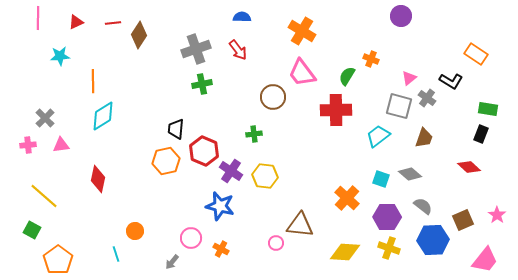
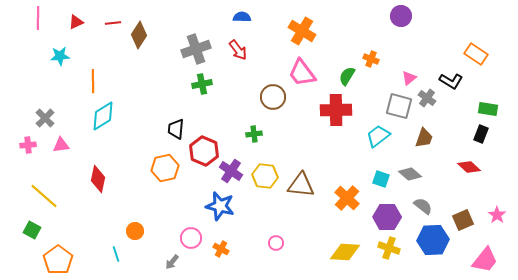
orange hexagon at (166, 161): moved 1 px left, 7 px down
brown triangle at (300, 225): moved 1 px right, 40 px up
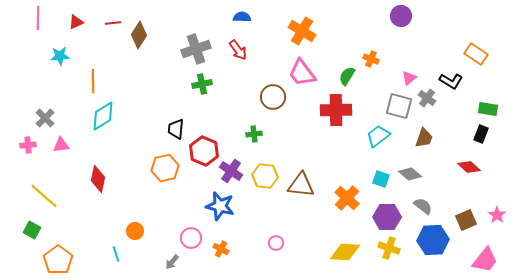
brown square at (463, 220): moved 3 px right
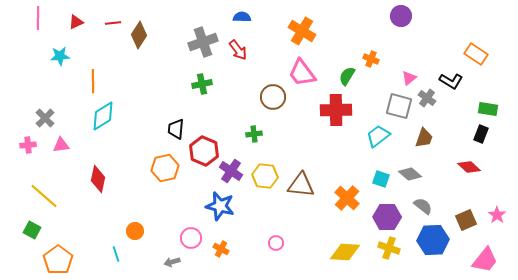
gray cross at (196, 49): moved 7 px right, 7 px up
gray arrow at (172, 262): rotated 35 degrees clockwise
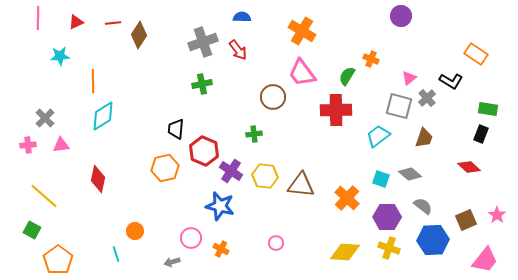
gray cross at (427, 98): rotated 12 degrees clockwise
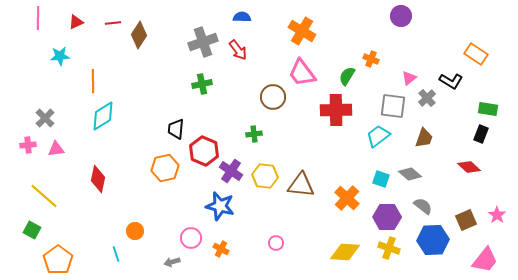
gray square at (399, 106): moved 6 px left; rotated 8 degrees counterclockwise
pink triangle at (61, 145): moved 5 px left, 4 px down
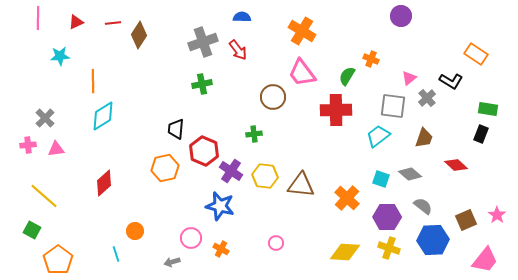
red diamond at (469, 167): moved 13 px left, 2 px up
red diamond at (98, 179): moved 6 px right, 4 px down; rotated 36 degrees clockwise
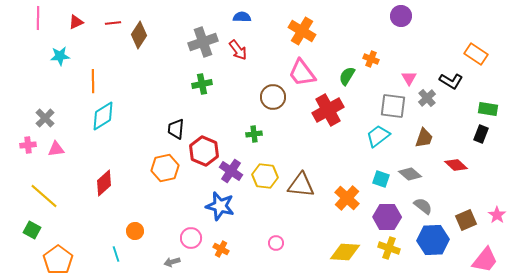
pink triangle at (409, 78): rotated 21 degrees counterclockwise
red cross at (336, 110): moved 8 px left; rotated 28 degrees counterclockwise
